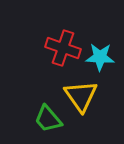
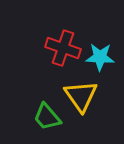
green trapezoid: moved 1 px left, 2 px up
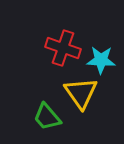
cyan star: moved 1 px right, 3 px down
yellow triangle: moved 3 px up
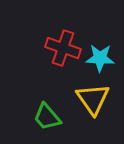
cyan star: moved 1 px left, 2 px up
yellow triangle: moved 12 px right, 6 px down
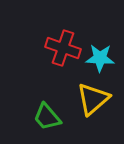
yellow triangle: rotated 24 degrees clockwise
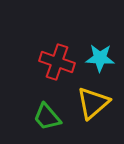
red cross: moved 6 px left, 14 px down
yellow triangle: moved 4 px down
